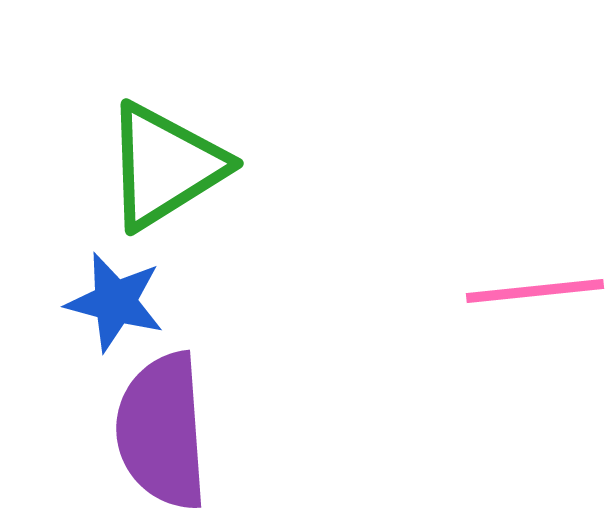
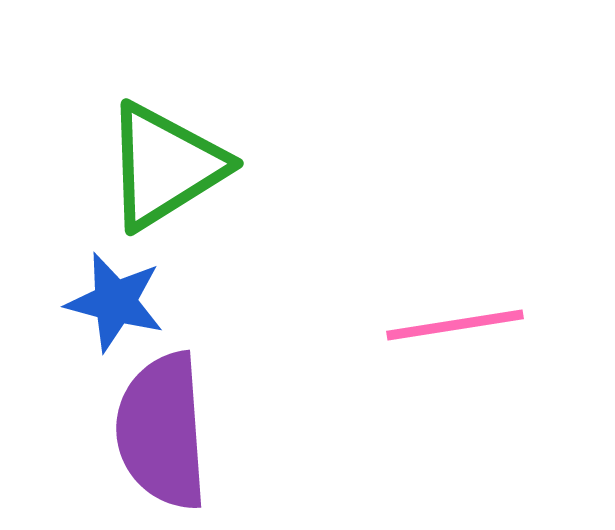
pink line: moved 80 px left, 34 px down; rotated 3 degrees counterclockwise
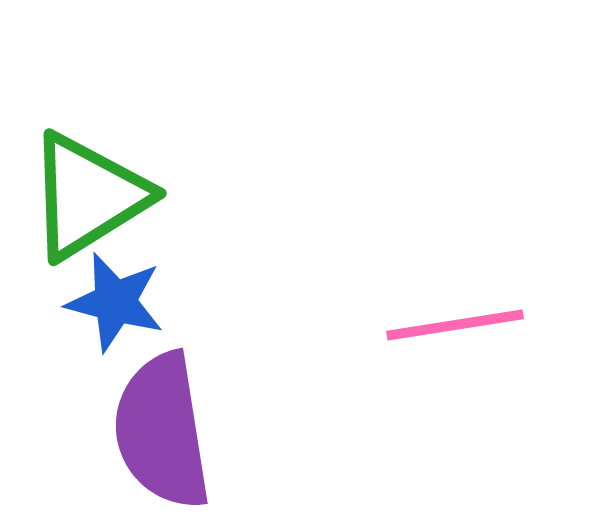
green triangle: moved 77 px left, 30 px down
purple semicircle: rotated 5 degrees counterclockwise
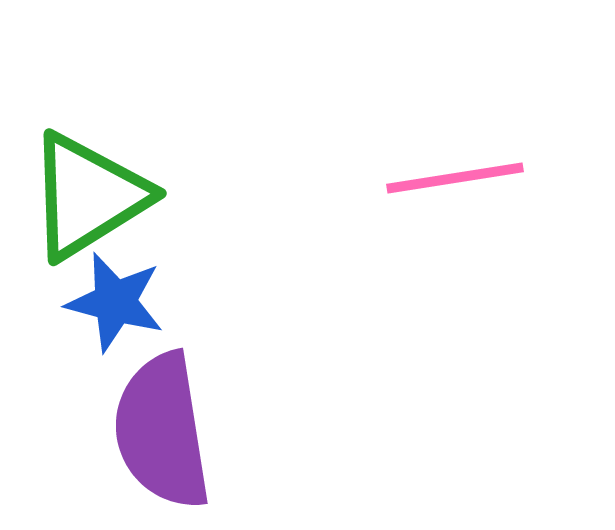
pink line: moved 147 px up
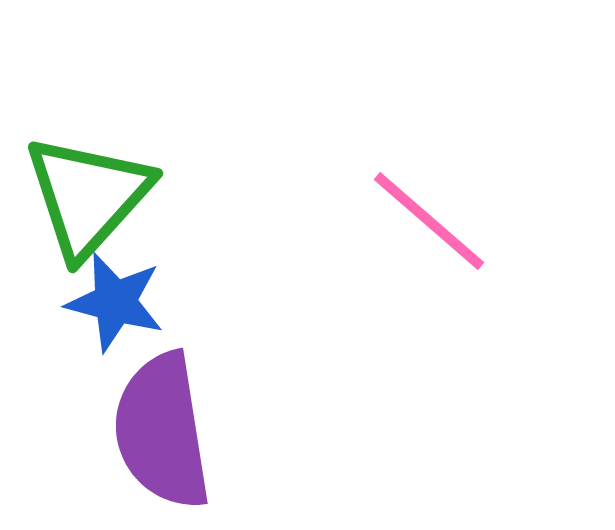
pink line: moved 26 px left, 43 px down; rotated 50 degrees clockwise
green triangle: rotated 16 degrees counterclockwise
